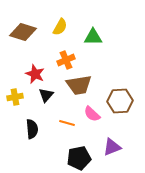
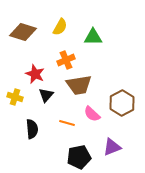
yellow cross: rotated 28 degrees clockwise
brown hexagon: moved 2 px right, 2 px down; rotated 25 degrees counterclockwise
black pentagon: moved 1 px up
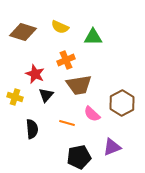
yellow semicircle: rotated 84 degrees clockwise
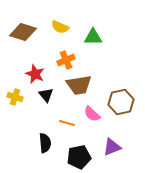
black triangle: rotated 21 degrees counterclockwise
brown hexagon: moved 1 px left, 1 px up; rotated 15 degrees clockwise
black semicircle: moved 13 px right, 14 px down
